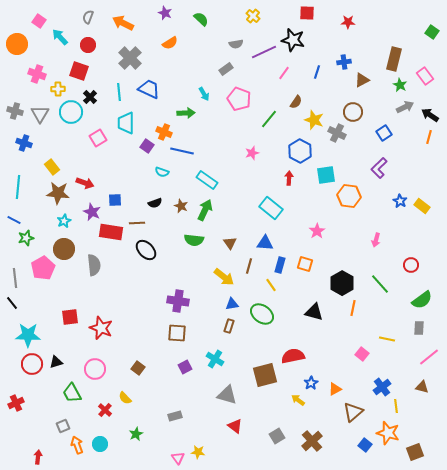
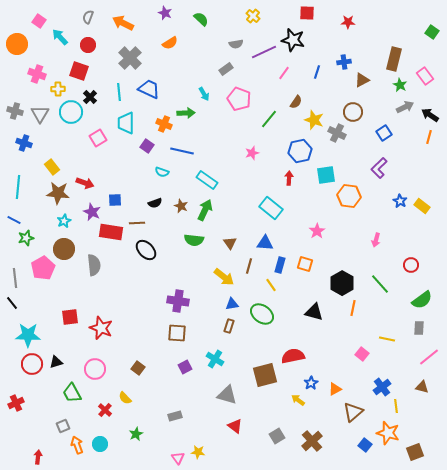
orange cross at (164, 132): moved 8 px up
blue hexagon at (300, 151): rotated 20 degrees clockwise
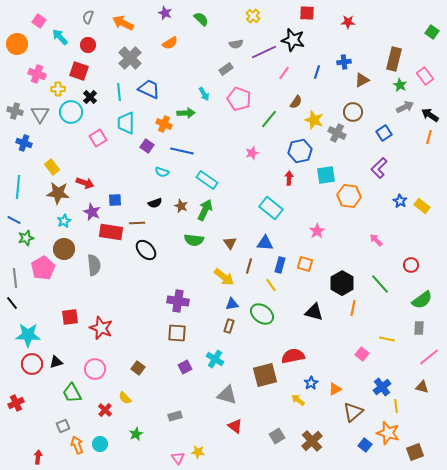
pink arrow at (376, 240): rotated 120 degrees clockwise
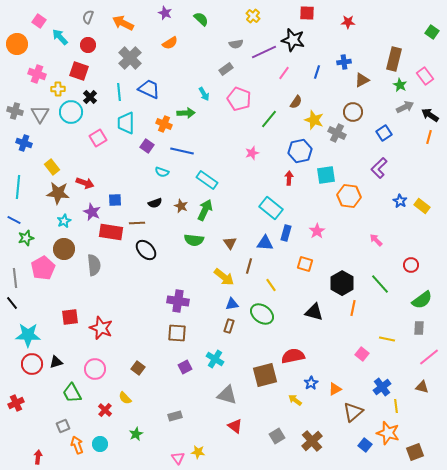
blue rectangle at (280, 265): moved 6 px right, 32 px up
yellow arrow at (298, 400): moved 3 px left
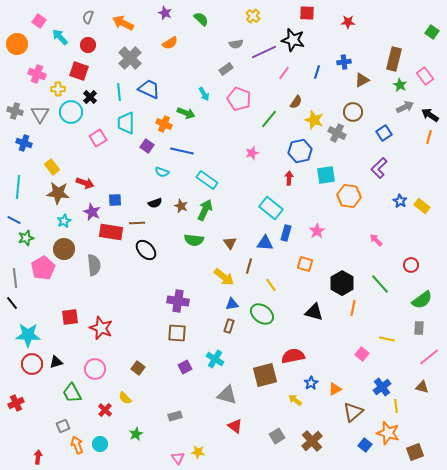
green arrow at (186, 113): rotated 24 degrees clockwise
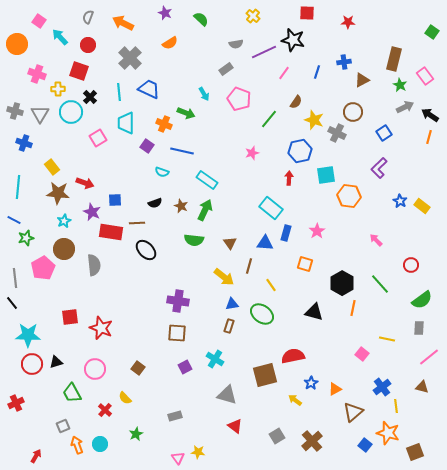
red arrow at (38, 457): moved 2 px left, 1 px up; rotated 24 degrees clockwise
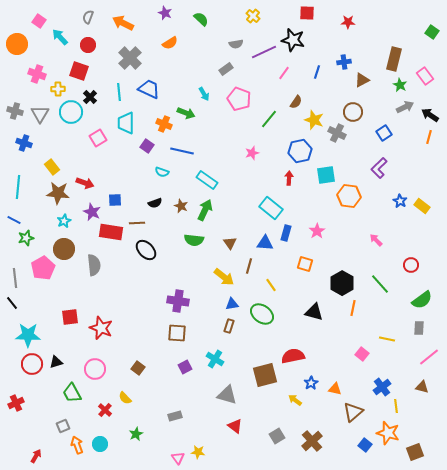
orange triangle at (335, 389): rotated 40 degrees clockwise
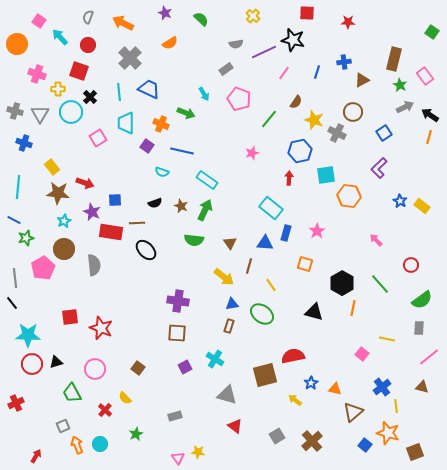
orange cross at (164, 124): moved 3 px left
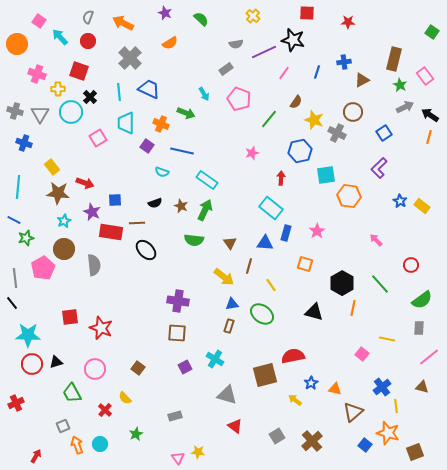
red circle at (88, 45): moved 4 px up
red arrow at (289, 178): moved 8 px left
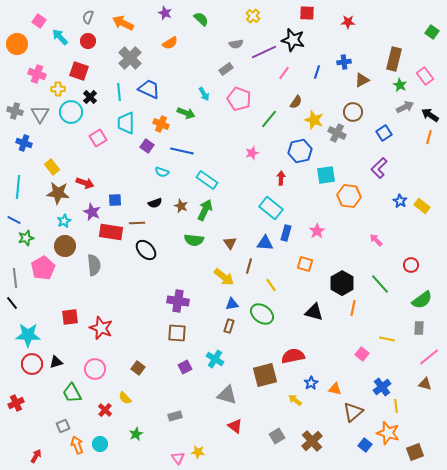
brown circle at (64, 249): moved 1 px right, 3 px up
brown triangle at (422, 387): moved 3 px right, 3 px up
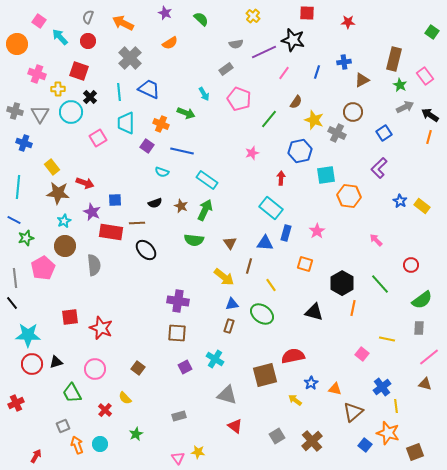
gray rectangle at (175, 416): moved 4 px right
